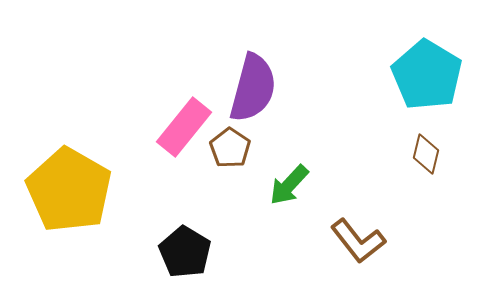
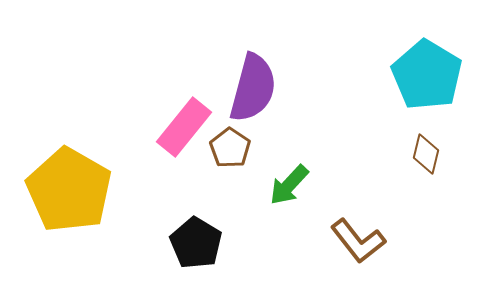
black pentagon: moved 11 px right, 9 px up
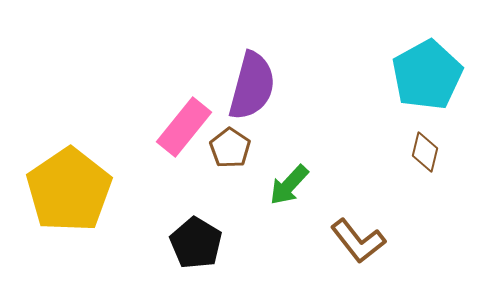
cyan pentagon: rotated 12 degrees clockwise
purple semicircle: moved 1 px left, 2 px up
brown diamond: moved 1 px left, 2 px up
yellow pentagon: rotated 8 degrees clockwise
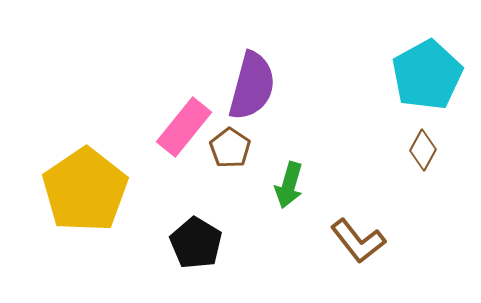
brown diamond: moved 2 px left, 2 px up; rotated 15 degrees clockwise
green arrow: rotated 27 degrees counterclockwise
yellow pentagon: moved 16 px right
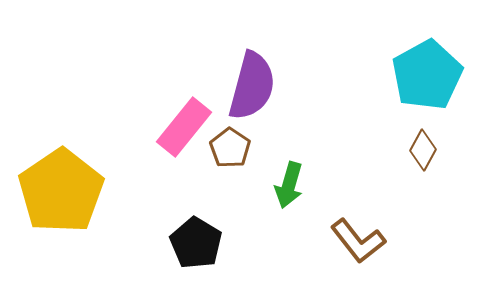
yellow pentagon: moved 24 px left, 1 px down
